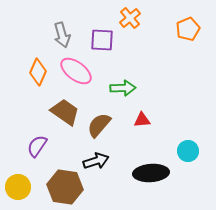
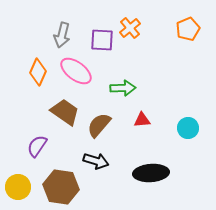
orange cross: moved 10 px down
gray arrow: rotated 30 degrees clockwise
cyan circle: moved 23 px up
black arrow: rotated 35 degrees clockwise
brown hexagon: moved 4 px left
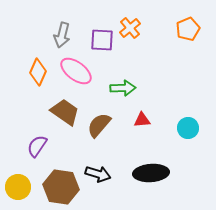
black arrow: moved 2 px right, 13 px down
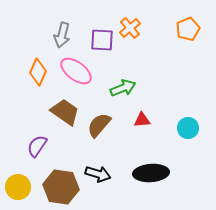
green arrow: rotated 20 degrees counterclockwise
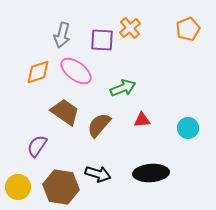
orange diamond: rotated 48 degrees clockwise
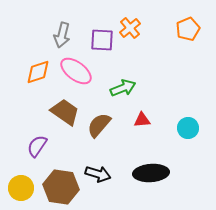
yellow circle: moved 3 px right, 1 px down
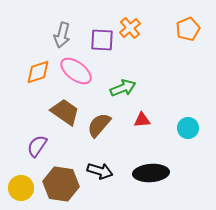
black arrow: moved 2 px right, 3 px up
brown hexagon: moved 3 px up
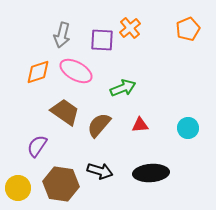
pink ellipse: rotated 8 degrees counterclockwise
red triangle: moved 2 px left, 5 px down
yellow circle: moved 3 px left
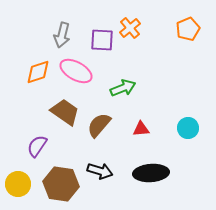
red triangle: moved 1 px right, 4 px down
yellow circle: moved 4 px up
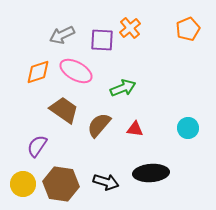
gray arrow: rotated 50 degrees clockwise
brown trapezoid: moved 1 px left, 2 px up
red triangle: moved 6 px left; rotated 12 degrees clockwise
black arrow: moved 6 px right, 11 px down
yellow circle: moved 5 px right
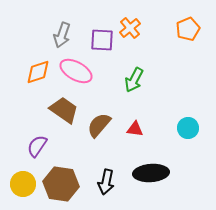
gray arrow: rotated 45 degrees counterclockwise
green arrow: moved 11 px right, 8 px up; rotated 140 degrees clockwise
black arrow: rotated 85 degrees clockwise
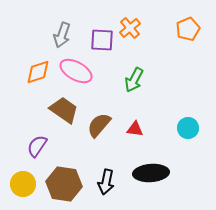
brown hexagon: moved 3 px right
